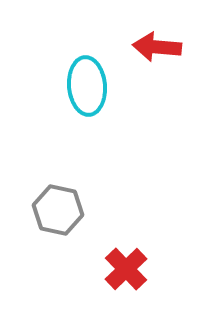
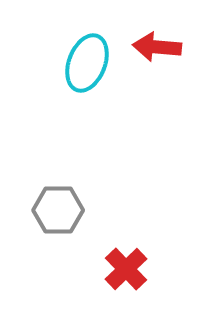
cyan ellipse: moved 23 px up; rotated 26 degrees clockwise
gray hexagon: rotated 12 degrees counterclockwise
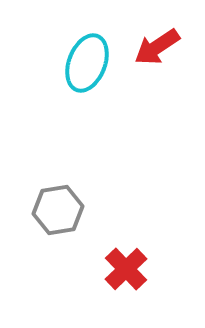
red arrow: rotated 39 degrees counterclockwise
gray hexagon: rotated 9 degrees counterclockwise
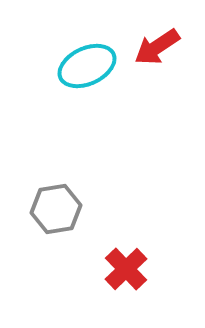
cyan ellipse: moved 3 px down; rotated 44 degrees clockwise
gray hexagon: moved 2 px left, 1 px up
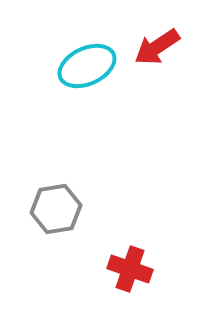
red cross: moved 4 px right; rotated 27 degrees counterclockwise
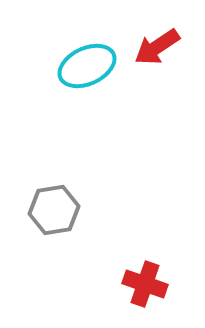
gray hexagon: moved 2 px left, 1 px down
red cross: moved 15 px right, 15 px down
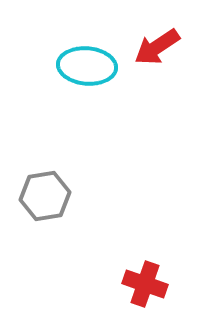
cyan ellipse: rotated 30 degrees clockwise
gray hexagon: moved 9 px left, 14 px up
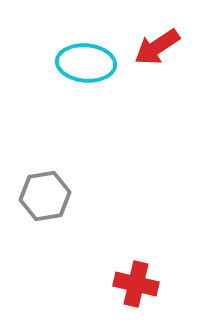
cyan ellipse: moved 1 px left, 3 px up
red cross: moved 9 px left; rotated 6 degrees counterclockwise
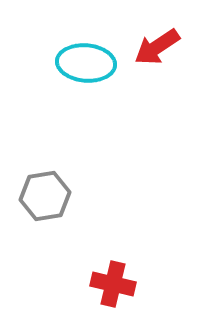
red cross: moved 23 px left
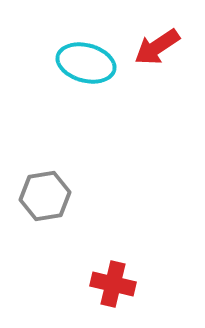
cyan ellipse: rotated 10 degrees clockwise
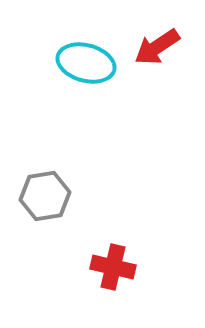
red cross: moved 17 px up
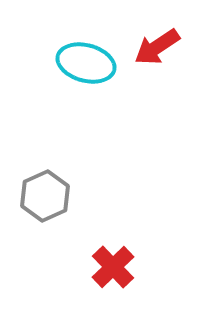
gray hexagon: rotated 15 degrees counterclockwise
red cross: rotated 33 degrees clockwise
